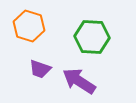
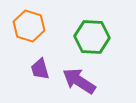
purple trapezoid: rotated 55 degrees clockwise
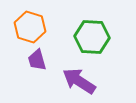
orange hexagon: moved 1 px right, 1 px down
purple trapezoid: moved 3 px left, 9 px up
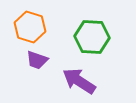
purple trapezoid: rotated 55 degrees counterclockwise
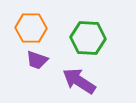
orange hexagon: moved 1 px right, 1 px down; rotated 16 degrees counterclockwise
green hexagon: moved 4 px left, 1 px down
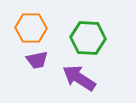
purple trapezoid: rotated 30 degrees counterclockwise
purple arrow: moved 3 px up
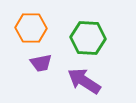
purple trapezoid: moved 4 px right, 3 px down
purple arrow: moved 5 px right, 3 px down
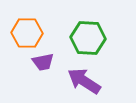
orange hexagon: moved 4 px left, 5 px down
purple trapezoid: moved 2 px right, 1 px up
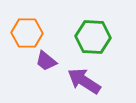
green hexagon: moved 5 px right, 1 px up
purple trapezoid: moved 3 px right, 1 px up; rotated 50 degrees clockwise
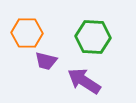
purple trapezoid: rotated 25 degrees counterclockwise
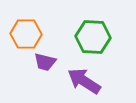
orange hexagon: moved 1 px left, 1 px down
purple trapezoid: moved 1 px left, 1 px down
